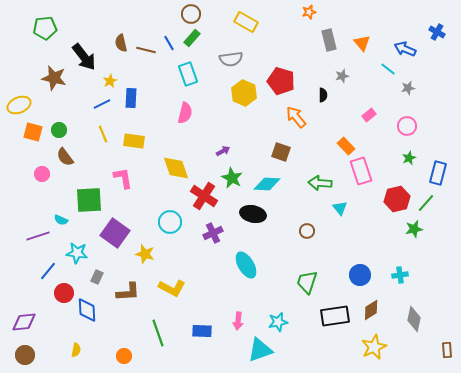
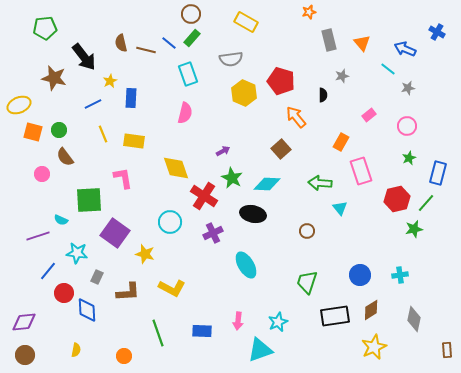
blue line at (169, 43): rotated 21 degrees counterclockwise
blue line at (102, 104): moved 9 px left
orange rectangle at (346, 146): moved 5 px left, 4 px up; rotated 72 degrees clockwise
brown square at (281, 152): moved 3 px up; rotated 30 degrees clockwise
cyan star at (278, 322): rotated 12 degrees counterclockwise
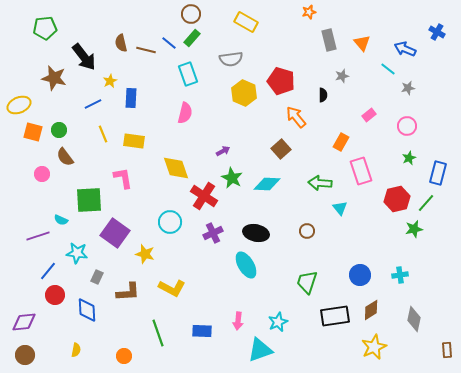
black ellipse at (253, 214): moved 3 px right, 19 px down
red circle at (64, 293): moved 9 px left, 2 px down
